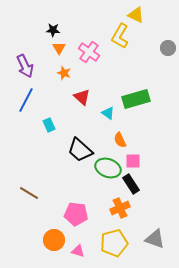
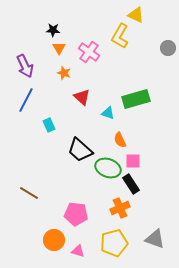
cyan triangle: rotated 16 degrees counterclockwise
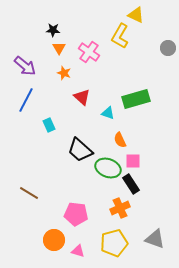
purple arrow: rotated 25 degrees counterclockwise
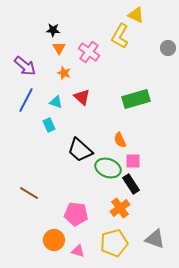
cyan triangle: moved 52 px left, 11 px up
orange cross: rotated 12 degrees counterclockwise
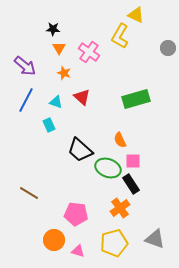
black star: moved 1 px up
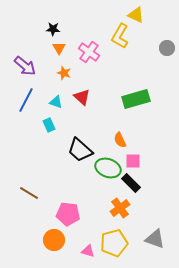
gray circle: moved 1 px left
black rectangle: moved 1 px up; rotated 12 degrees counterclockwise
pink pentagon: moved 8 px left
pink triangle: moved 10 px right
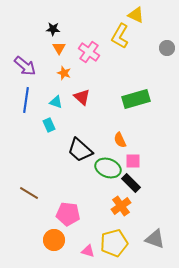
blue line: rotated 20 degrees counterclockwise
orange cross: moved 1 px right, 2 px up
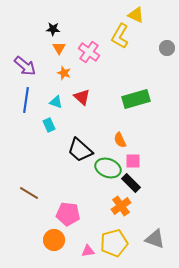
pink triangle: rotated 24 degrees counterclockwise
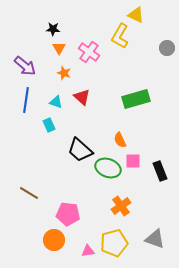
black rectangle: moved 29 px right, 12 px up; rotated 24 degrees clockwise
